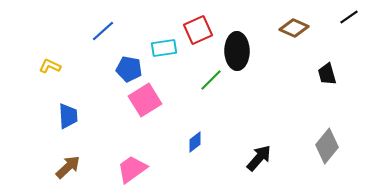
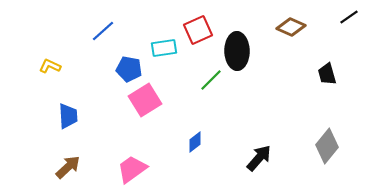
brown diamond: moved 3 px left, 1 px up
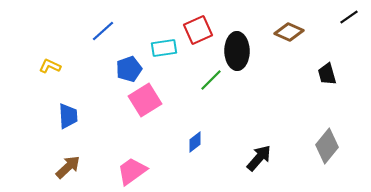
brown diamond: moved 2 px left, 5 px down
blue pentagon: rotated 30 degrees counterclockwise
pink trapezoid: moved 2 px down
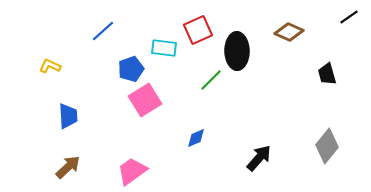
cyan rectangle: rotated 15 degrees clockwise
blue pentagon: moved 2 px right
blue diamond: moved 1 px right, 4 px up; rotated 15 degrees clockwise
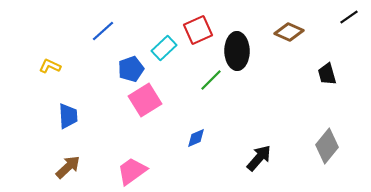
cyan rectangle: rotated 50 degrees counterclockwise
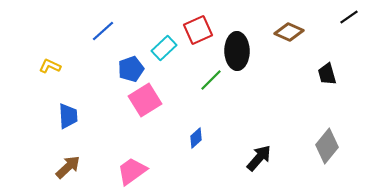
blue diamond: rotated 20 degrees counterclockwise
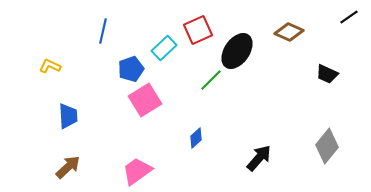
blue line: rotated 35 degrees counterclockwise
black ellipse: rotated 36 degrees clockwise
black trapezoid: rotated 50 degrees counterclockwise
pink trapezoid: moved 5 px right
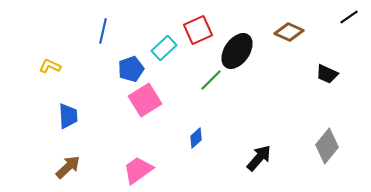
pink trapezoid: moved 1 px right, 1 px up
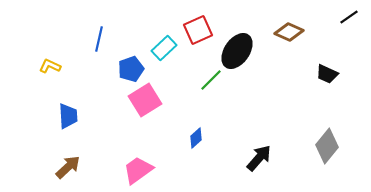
blue line: moved 4 px left, 8 px down
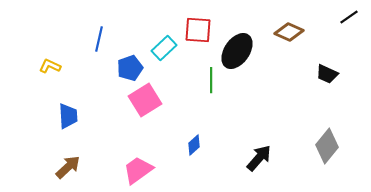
red square: rotated 28 degrees clockwise
blue pentagon: moved 1 px left, 1 px up
green line: rotated 45 degrees counterclockwise
blue diamond: moved 2 px left, 7 px down
